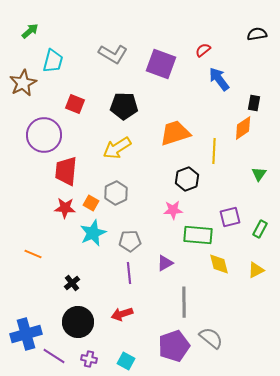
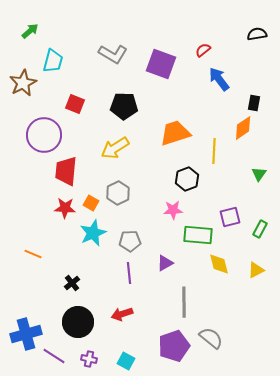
yellow arrow at (117, 148): moved 2 px left
gray hexagon at (116, 193): moved 2 px right
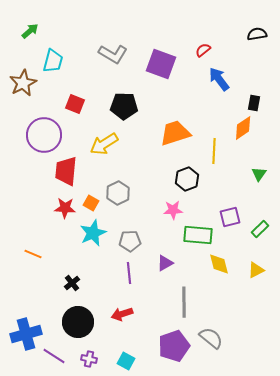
yellow arrow at (115, 148): moved 11 px left, 4 px up
green rectangle at (260, 229): rotated 18 degrees clockwise
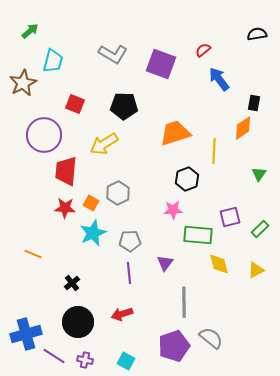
purple triangle at (165, 263): rotated 24 degrees counterclockwise
purple cross at (89, 359): moved 4 px left, 1 px down
